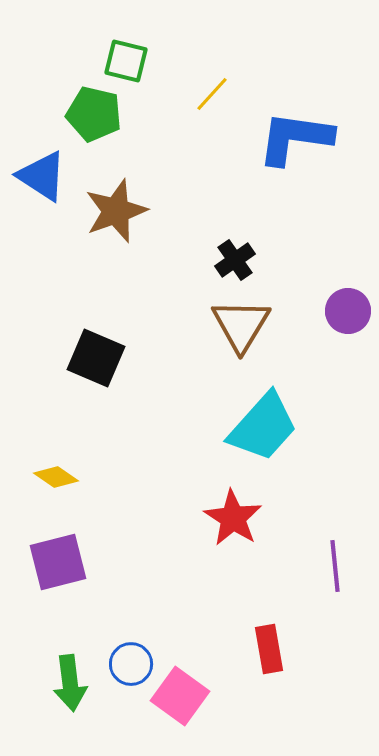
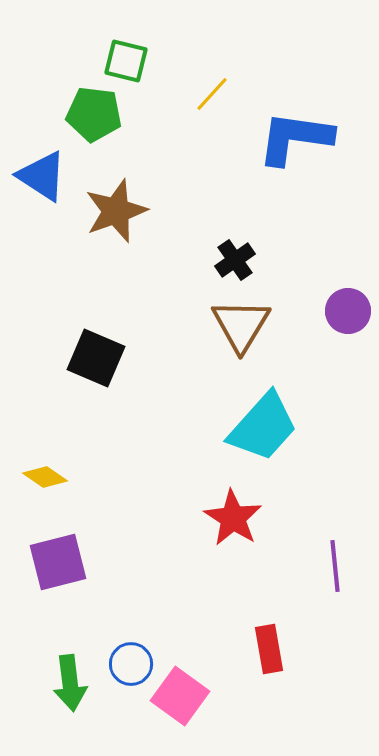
green pentagon: rotated 6 degrees counterclockwise
yellow diamond: moved 11 px left
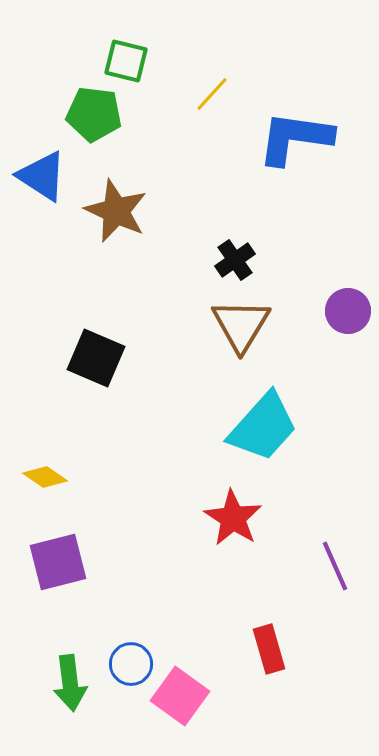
brown star: rotated 28 degrees counterclockwise
purple line: rotated 18 degrees counterclockwise
red rectangle: rotated 6 degrees counterclockwise
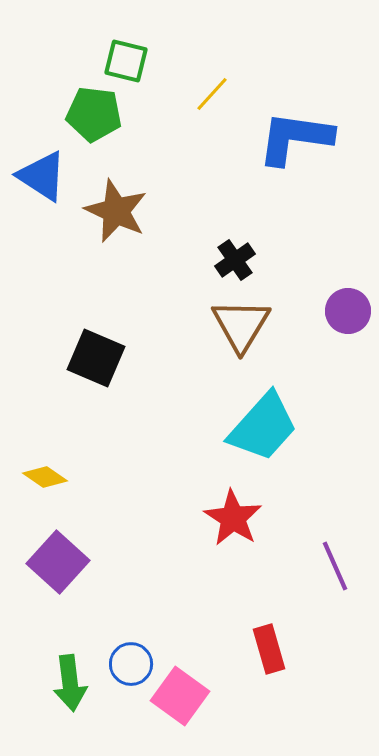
purple square: rotated 34 degrees counterclockwise
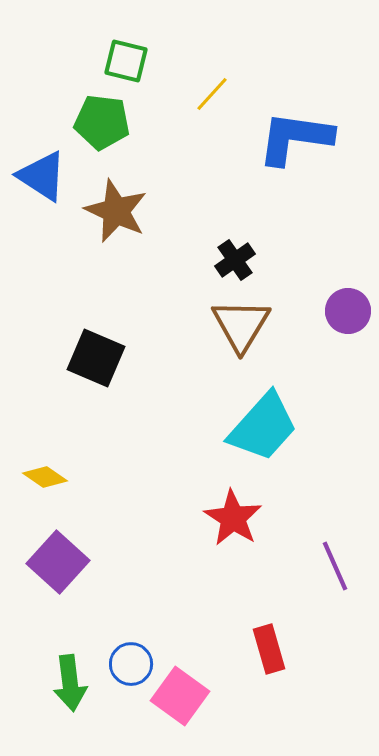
green pentagon: moved 8 px right, 8 px down
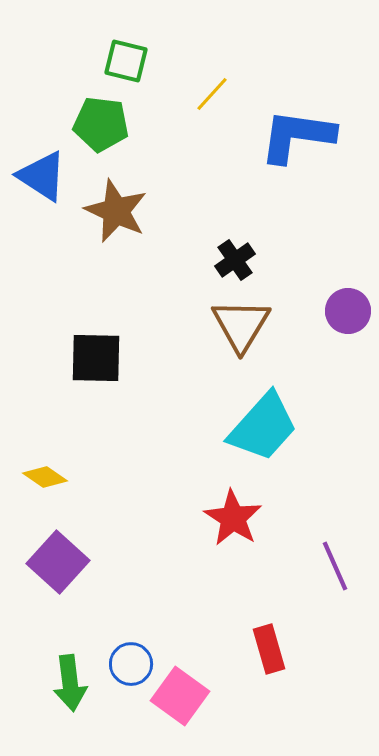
green pentagon: moved 1 px left, 2 px down
blue L-shape: moved 2 px right, 2 px up
black square: rotated 22 degrees counterclockwise
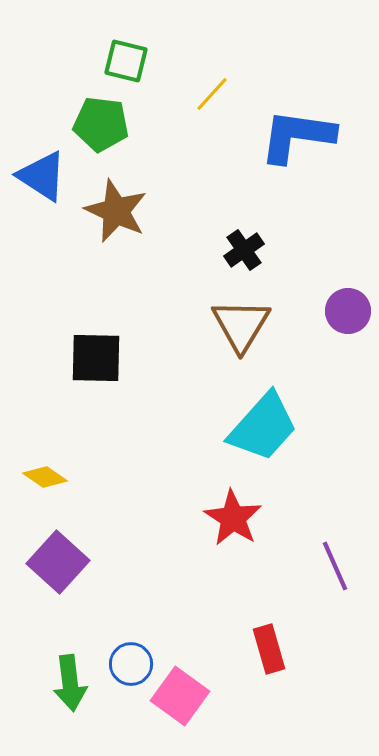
black cross: moved 9 px right, 10 px up
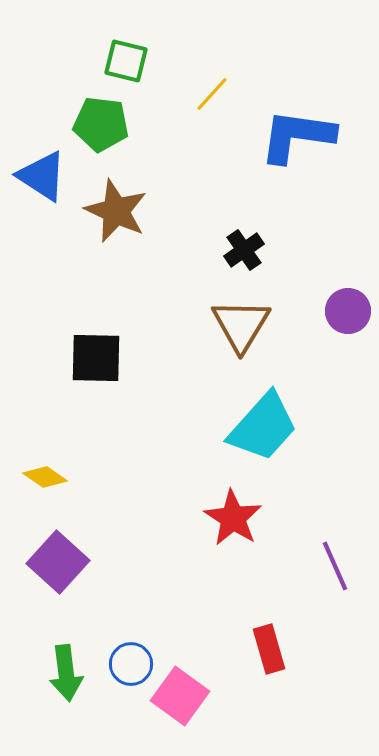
green arrow: moved 4 px left, 10 px up
